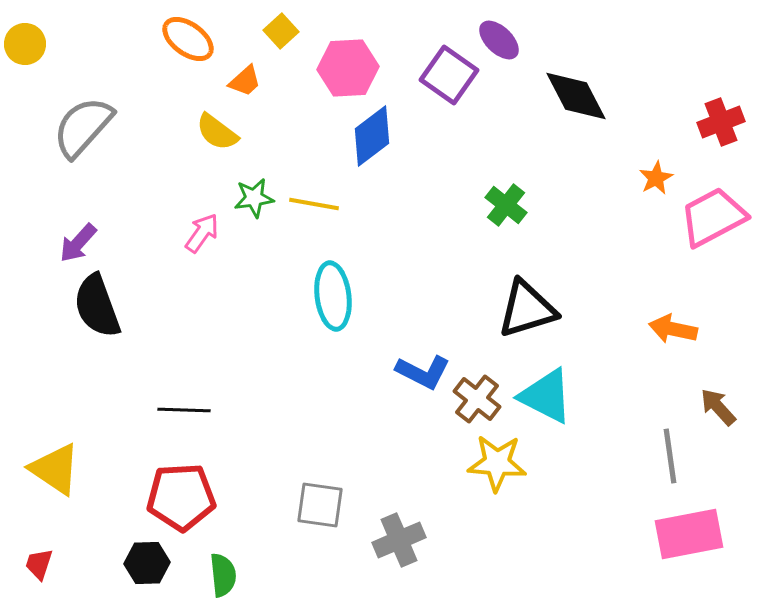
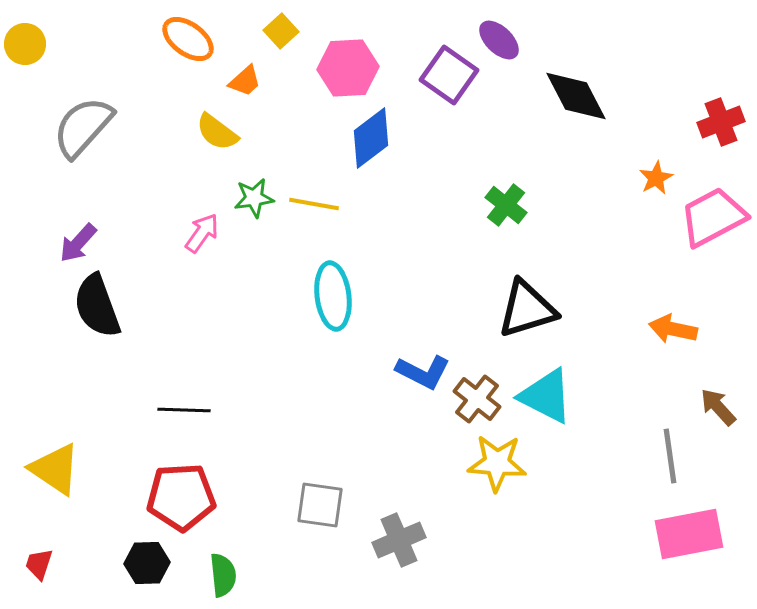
blue diamond: moved 1 px left, 2 px down
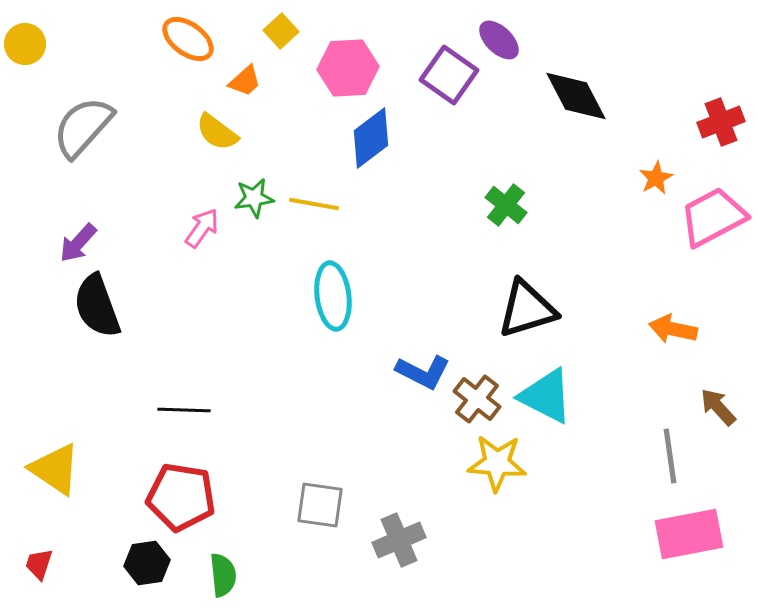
pink arrow: moved 5 px up
red pentagon: rotated 12 degrees clockwise
black hexagon: rotated 6 degrees counterclockwise
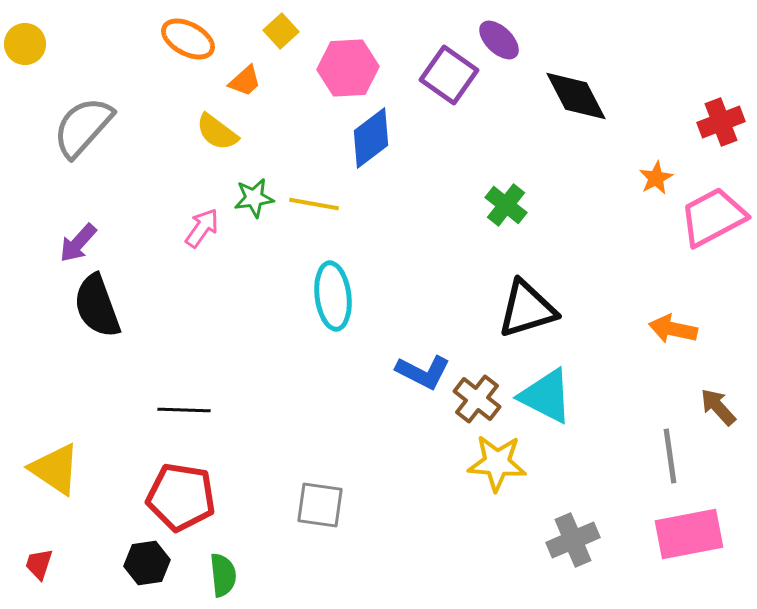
orange ellipse: rotated 8 degrees counterclockwise
gray cross: moved 174 px right
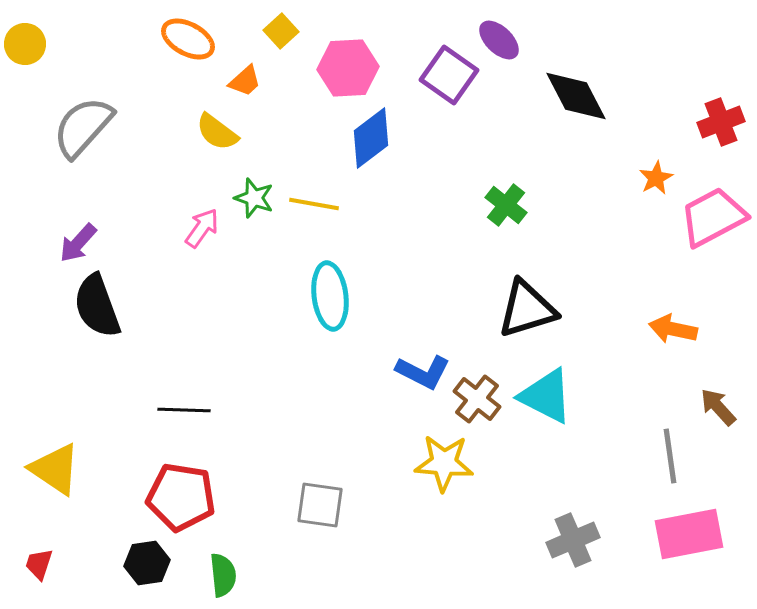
green star: rotated 27 degrees clockwise
cyan ellipse: moved 3 px left
yellow star: moved 53 px left
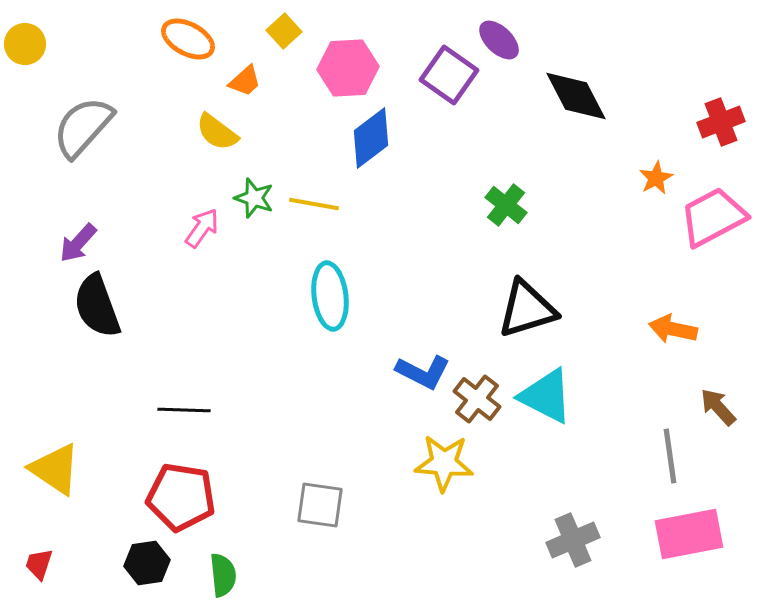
yellow square: moved 3 px right
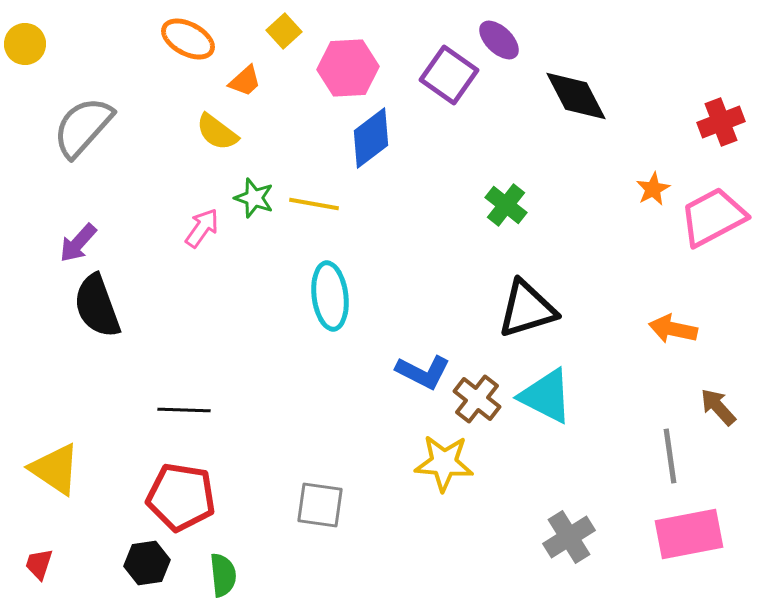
orange star: moved 3 px left, 11 px down
gray cross: moved 4 px left, 3 px up; rotated 9 degrees counterclockwise
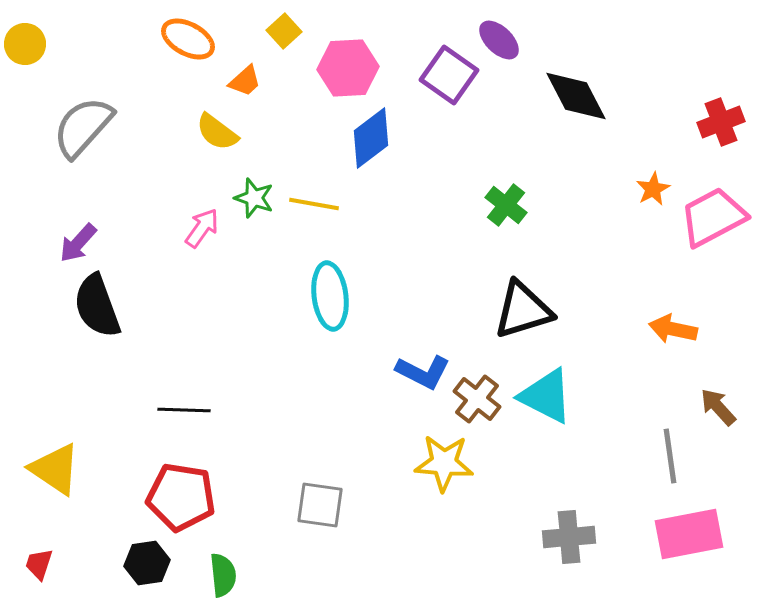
black triangle: moved 4 px left, 1 px down
gray cross: rotated 27 degrees clockwise
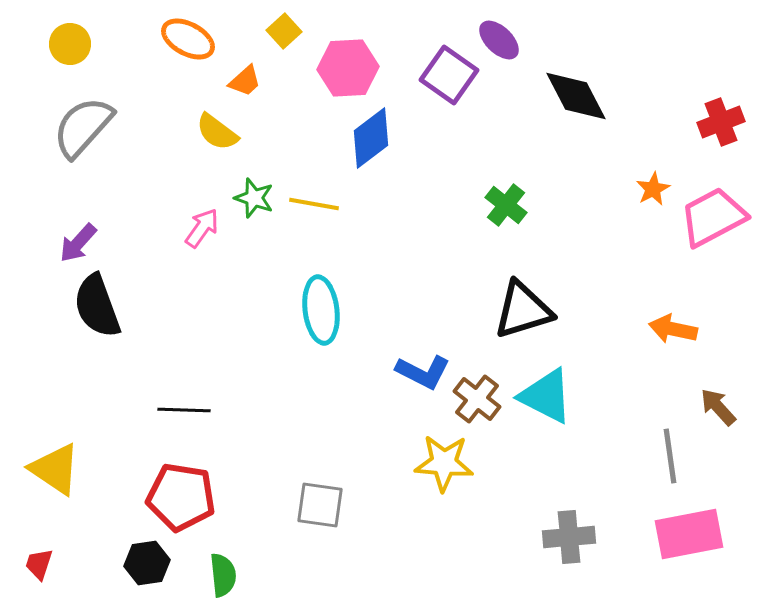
yellow circle: moved 45 px right
cyan ellipse: moved 9 px left, 14 px down
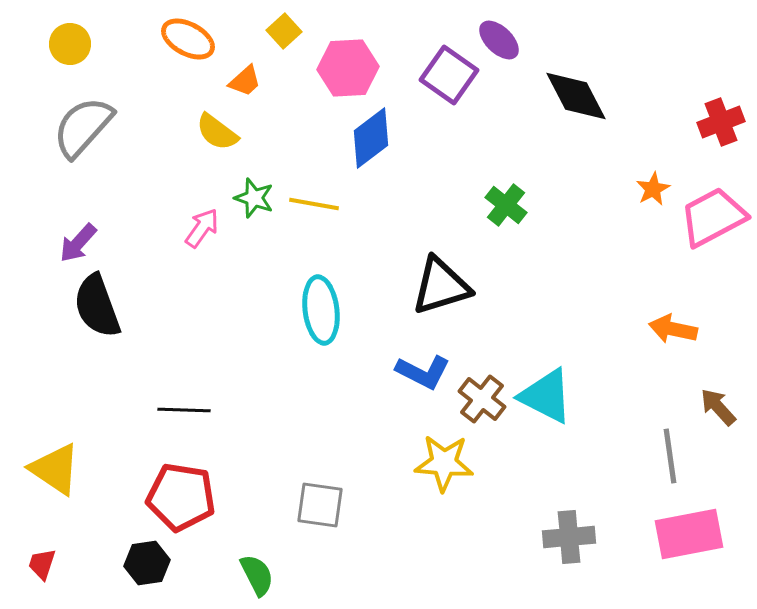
black triangle: moved 82 px left, 24 px up
brown cross: moved 5 px right
red trapezoid: moved 3 px right
green semicircle: moved 34 px right; rotated 21 degrees counterclockwise
